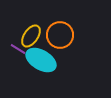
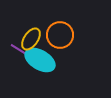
yellow ellipse: moved 3 px down
cyan ellipse: moved 1 px left
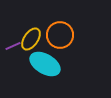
purple line: moved 5 px left, 3 px up; rotated 56 degrees counterclockwise
cyan ellipse: moved 5 px right, 4 px down
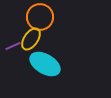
orange circle: moved 20 px left, 18 px up
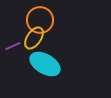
orange circle: moved 3 px down
yellow ellipse: moved 3 px right, 1 px up
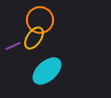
cyan ellipse: moved 2 px right, 7 px down; rotated 72 degrees counterclockwise
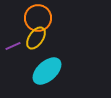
orange circle: moved 2 px left, 2 px up
yellow ellipse: moved 2 px right
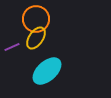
orange circle: moved 2 px left, 1 px down
purple line: moved 1 px left, 1 px down
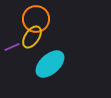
yellow ellipse: moved 4 px left, 1 px up
cyan ellipse: moved 3 px right, 7 px up
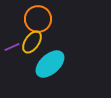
orange circle: moved 2 px right
yellow ellipse: moved 5 px down
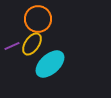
yellow ellipse: moved 2 px down
purple line: moved 1 px up
